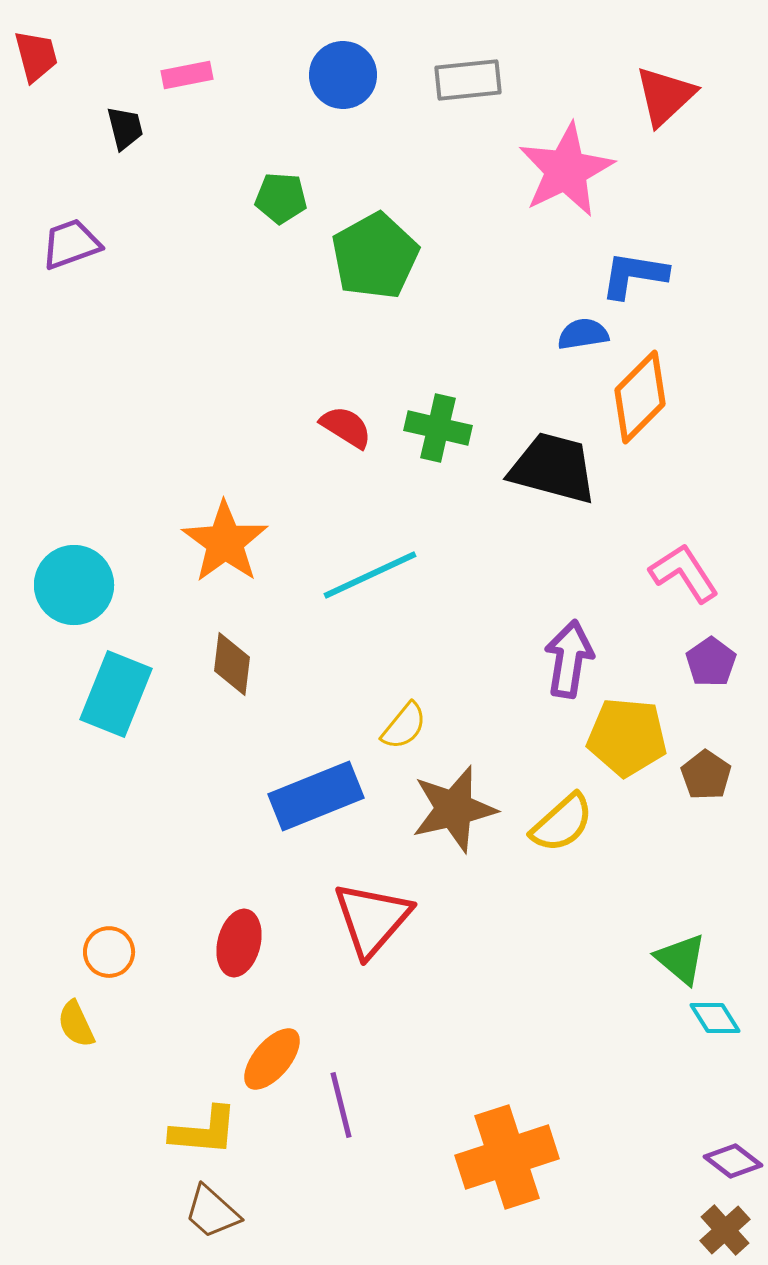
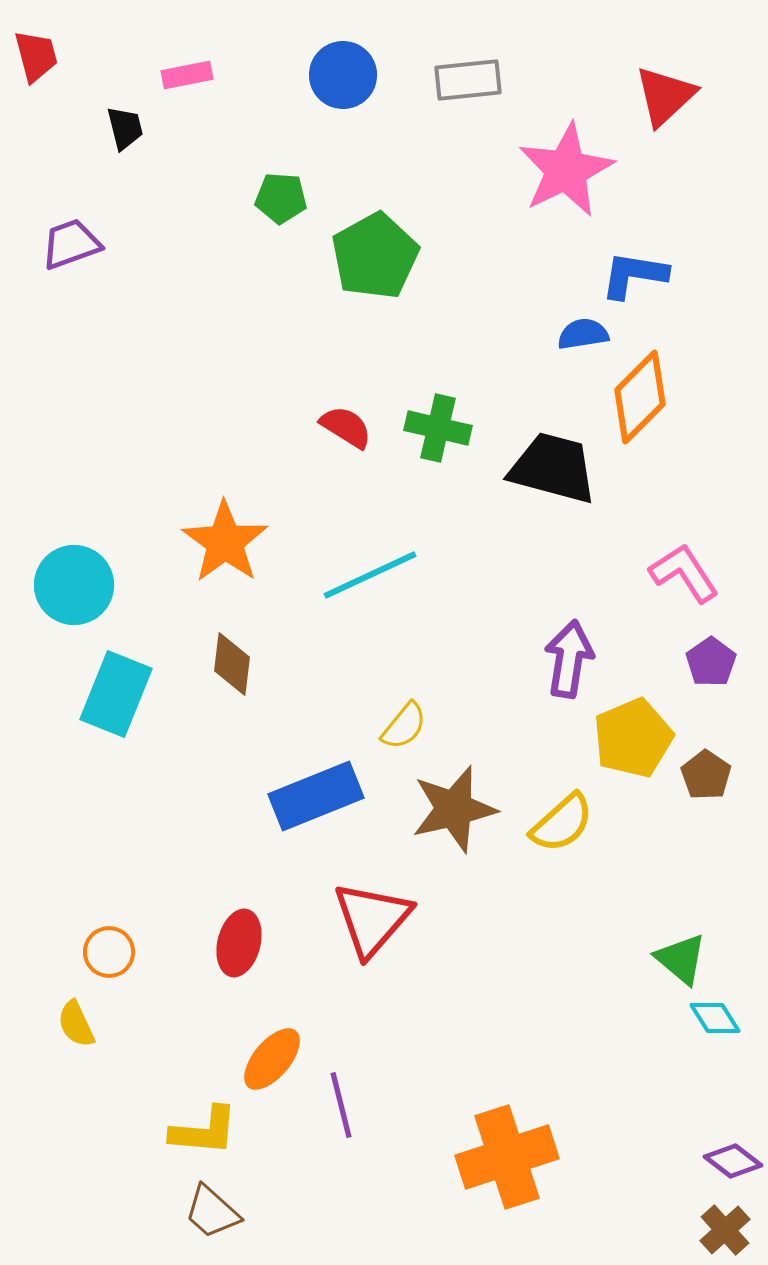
yellow pentagon at (627, 737): moved 6 px right, 1 px down; rotated 28 degrees counterclockwise
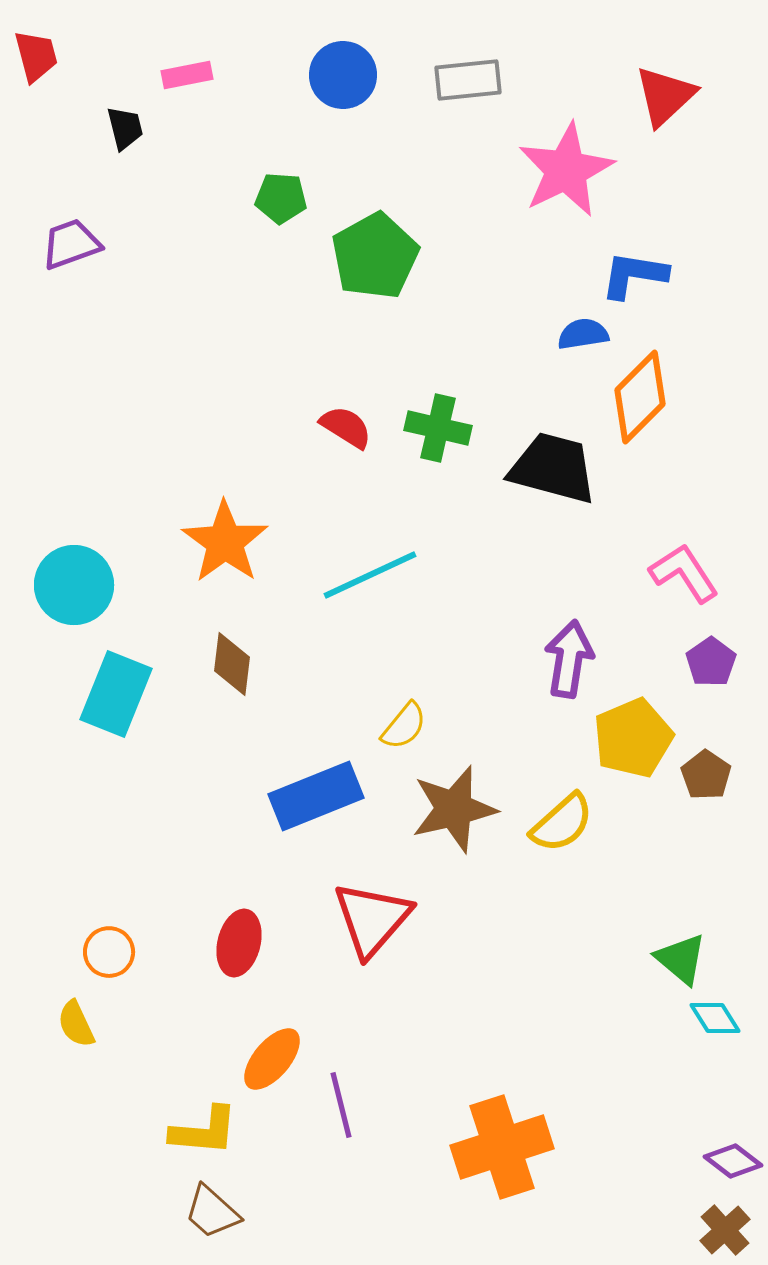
orange cross at (507, 1157): moved 5 px left, 10 px up
